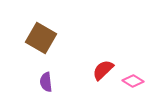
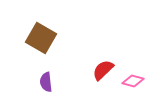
pink diamond: rotated 15 degrees counterclockwise
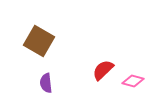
brown square: moved 2 px left, 3 px down
purple semicircle: moved 1 px down
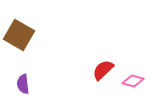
brown square: moved 20 px left, 6 px up
purple semicircle: moved 23 px left, 1 px down
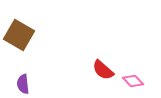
red semicircle: rotated 95 degrees counterclockwise
pink diamond: rotated 30 degrees clockwise
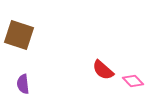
brown square: rotated 12 degrees counterclockwise
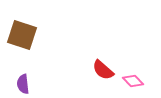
brown square: moved 3 px right
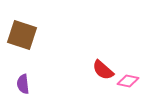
pink diamond: moved 5 px left; rotated 35 degrees counterclockwise
